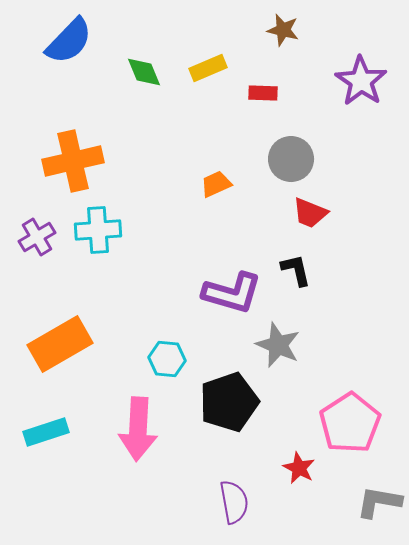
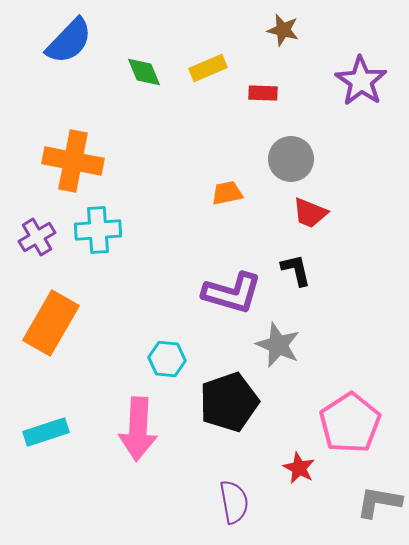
orange cross: rotated 24 degrees clockwise
orange trapezoid: moved 11 px right, 9 px down; rotated 12 degrees clockwise
orange rectangle: moved 9 px left, 21 px up; rotated 30 degrees counterclockwise
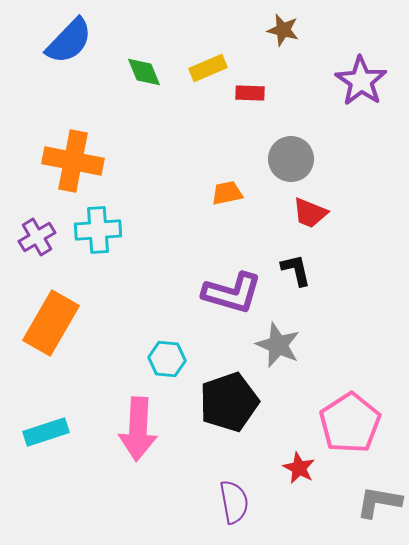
red rectangle: moved 13 px left
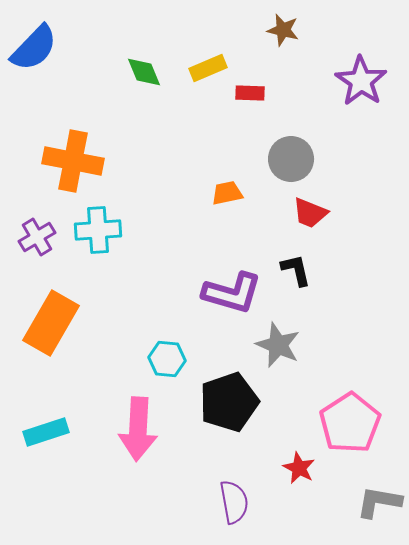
blue semicircle: moved 35 px left, 7 px down
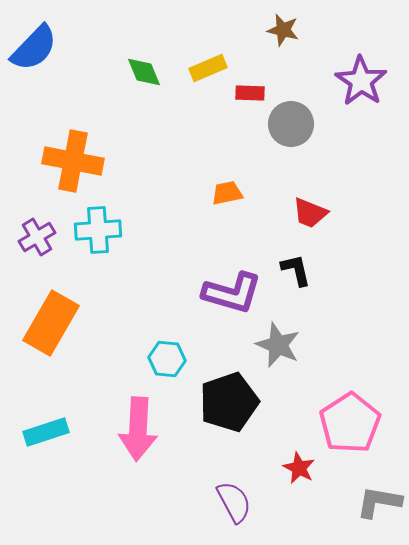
gray circle: moved 35 px up
purple semicircle: rotated 18 degrees counterclockwise
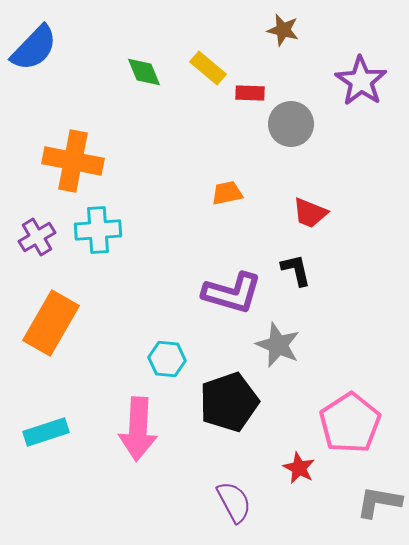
yellow rectangle: rotated 63 degrees clockwise
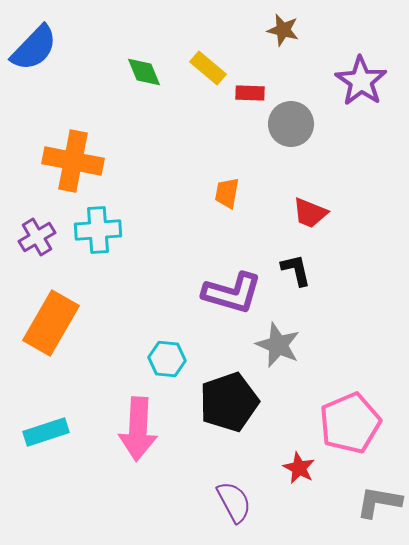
orange trapezoid: rotated 68 degrees counterclockwise
pink pentagon: rotated 10 degrees clockwise
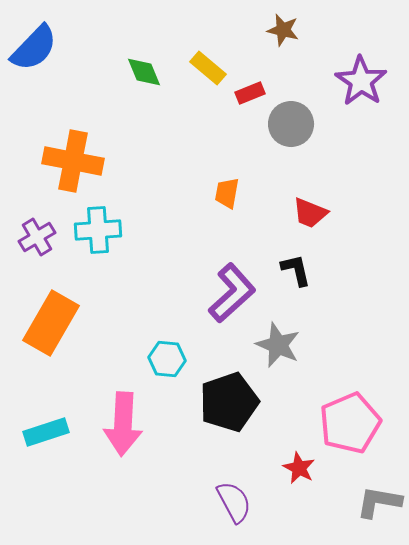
red rectangle: rotated 24 degrees counterclockwise
purple L-shape: rotated 58 degrees counterclockwise
pink arrow: moved 15 px left, 5 px up
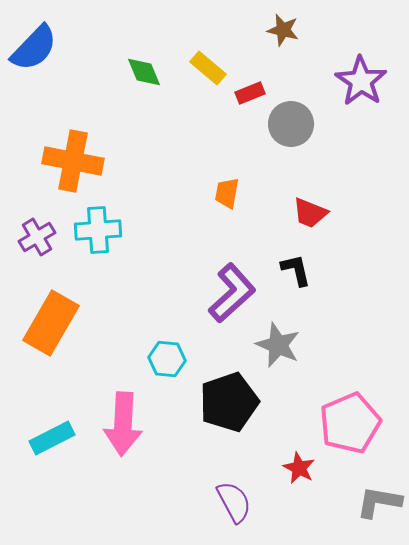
cyan rectangle: moved 6 px right, 6 px down; rotated 9 degrees counterclockwise
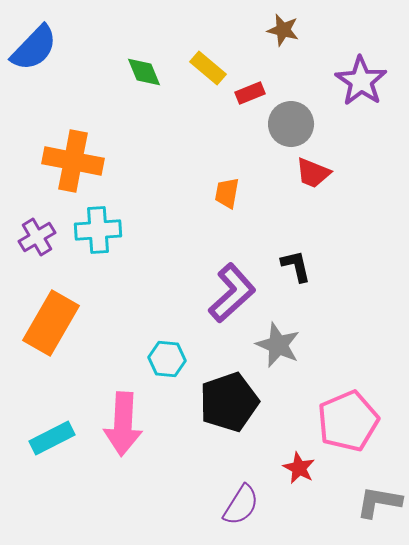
red trapezoid: moved 3 px right, 40 px up
black L-shape: moved 4 px up
pink pentagon: moved 2 px left, 2 px up
purple semicircle: moved 7 px right, 3 px down; rotated 60 degrees clockwise
